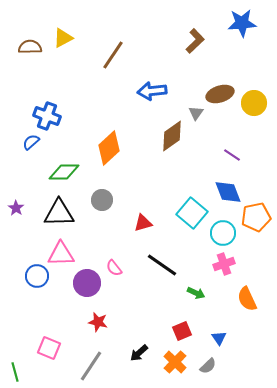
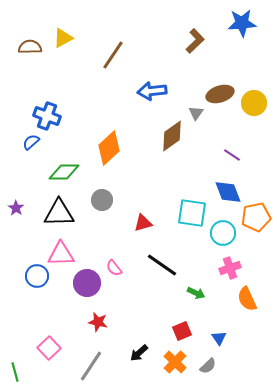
cyan square: rotated 32 degrees counterclockwise
pink cross: moved 6 px right, 4 px down
pink square: rotated 25 degrees clockwise
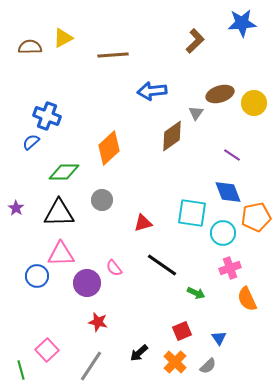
brown line: rotated 52 degrees clockwise
pink square: moved 2 px left, 2 px down
green line: moved 6 px right, 2 px up
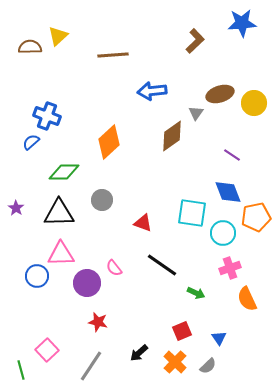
yellow triangle: moved 5 px left, 2 px up; rotated 15 degrees counterclockwise
orange diamond: moved 6 px up
red triangle: rotated 36 degrees clockwise
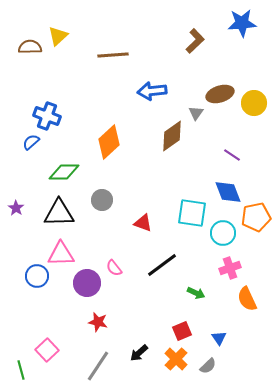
black line: rotated 72 degrees counterclockwise
orange cross: moved 1 px right, 3 px up
gray line: moved 7 px right
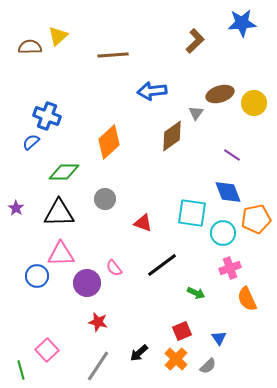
gray circle: moved 3 px right, 1 px up
orange pentagon: moved 2 px down
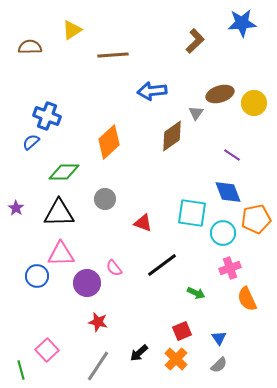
yellow triangle: moved 14 px right, 6 px up; rotated 10 degrees clockwise
gray semicircle: moved 11 px right, 1 px up
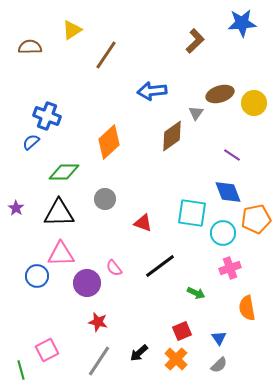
brown line: moved 7 px left; rotated 52 degrees counterclockwise
black line: moved 2 px left, 1 px down
orange semicircle: moved 9 px down; rotated 15 degrees clockwise
pink square: rotated 15 degrees clockwise
gray line: moved 1 px right, 5 px up
